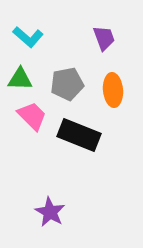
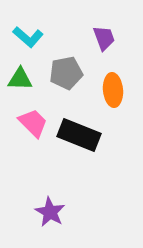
gray pentagon: moved 1 px left, 11 px up
pink trapezoid: moved 1 px right, 7 px down
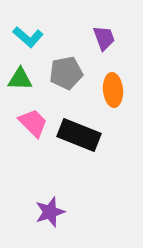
purple star: rotated 24 degrees clockwise
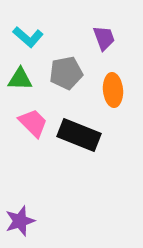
purple star: moved 30 px left, 9 px down
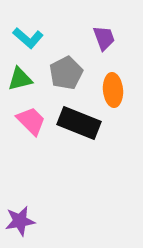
cyan L-shape: moved 1 px down
gray pentagon: rotated 16 degrees counterclockwise
green triangle: rotated 16 degrees counterclockwise
pink trapezoid: moved 2 px left, 2 px up
black rectangle: moved 12 px up
purple star: rotated 8 degrees clockwise
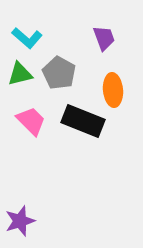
cyan L-shape: moved 1 px left
gray pentagon: moved 7 px left; rotated 16 degrees counterclockwise
green triangle: moved 5 px up
black rectangle: moved 4 px right, 2 px up
purple star: rotated 8 degrees counterclockwise
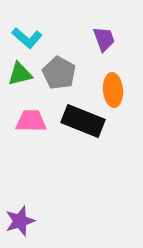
purple trapezoid: moved 1 px down
pink trapezoid: rotated 44 degrees counterclockwise
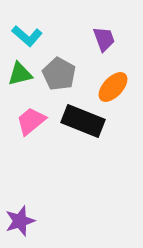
cyan L-shape: moved 2 px up
gray pentagon: moved 1 px down
orange ellipse: moved 3 px up; rotated 48 degrees clockwise
pink trapezoid: rotated 40 degrees counterclockwise
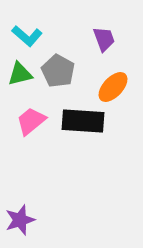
gray pentagon: moved 1 px left, 3 px up
black rectangle: rotated 18 degrees counterclockwise
purple star: moved 1 px up
